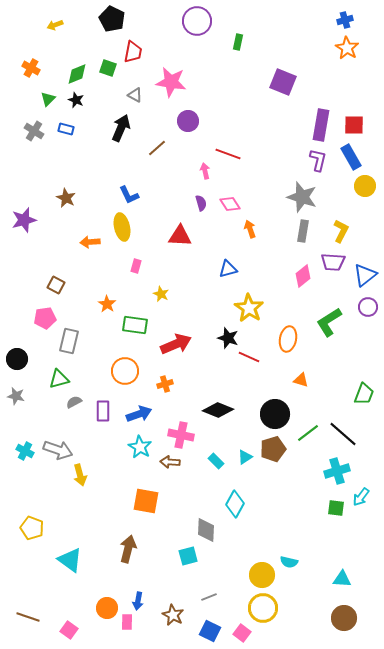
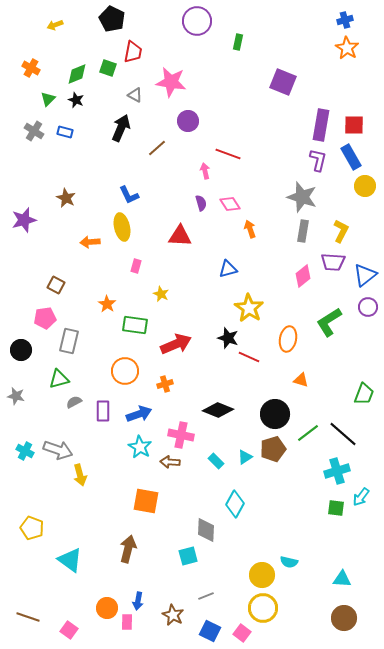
blue rectangle at (66, 129): moved 1 px left, 3 px down
black circle at (17, 359): moved 4 px right, 9 px up
gray line at (209, 597): moved 3 px left, 1 px up
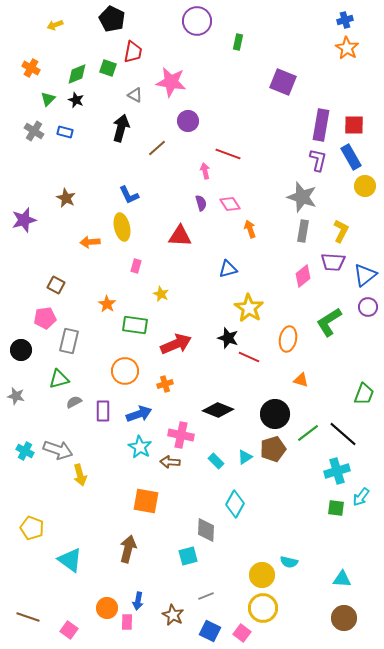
black arrow at (121, 128): rotated 8 degrees counterclockwise
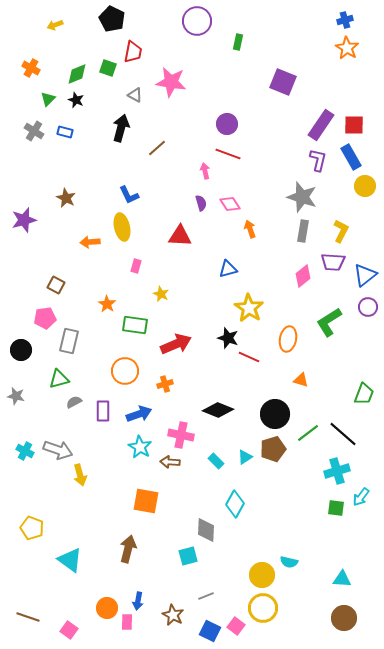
purple circle at (188, 121): moved 39 px right, 3 px down
purple rectangle at (321, 125): rotated 24 degrees clockwise
pink square at (242, 633): moved 6 px left, 7 px up
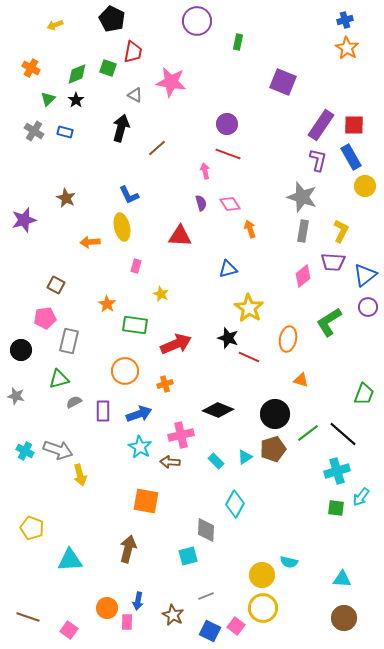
black star at (76, 100): rotated 14 degrees clockwise
pink cross at (181, 435): rotated 25 degrees counterclockwise
cyan triangle at (70, 560): rotated 40 degrees counterclockwise
